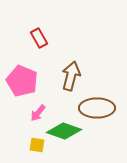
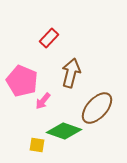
red rectangle: moved 10 px right; rotated 72 degrees clockwise
brown arrow: moved 3 px up
brown ellipse: rotated 48 degrees counterclockwise
pink arrow: moved 5 px right, 12 px up
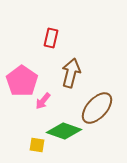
red rectangle: moved 2 px right; rotated 30 degrees counterclockwise
pink pentagon: rotated 12 degrees clockwise
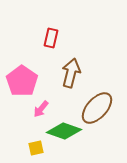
pink arrow: moved 2 px left, 8 px down
yellow square: moved 1 px left, 3 px down; rotated 21 degrees counterclockwise
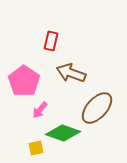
red rectangle: moved 3 px down
brown arrow: rotated 84 degrees counterclockwise
pink pentagon: moved 2 px right
pink arrow: moved 1 px left, 1 px down
green diamond: moved 1 px left, 2 px down
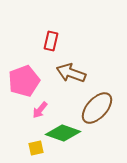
pink pentagon: rotated 16 degrees clockwise
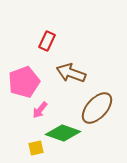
red rectangle: moved 4 px left; rotated 12 degrees clockwise
pink pentagon: moved 1 px down
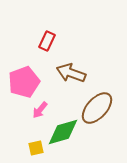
green diamond: moved 1 px up; rotated 36 degrees counterclockwise
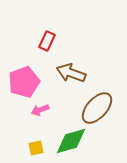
pink arrow: rotated 30 degrees clockwise
green diamond: moved 8 px right, 9 px down
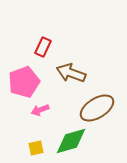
red rectangle: moved 4 px left, 6 px down
brown ellipse: rotated 16 degrees clockwise
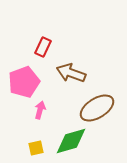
pink arrow: rotated 126 degrees clockwise
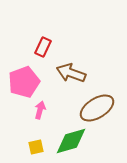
yellow square: moved 1 px up
